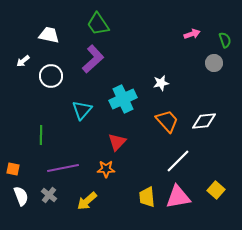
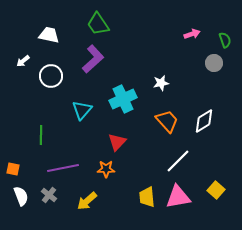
white diamond: rotated 25 degrees counterclockwise
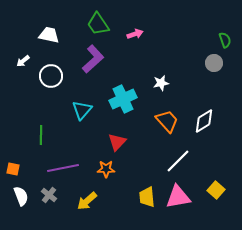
pink arrow: moved 57 px left
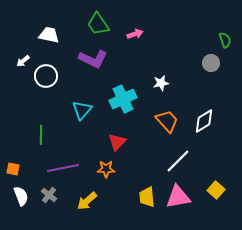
purple L-shape: rotated 68 degrees clockwise
gray circle: moved 3 px left
white circle: moved 5 px left
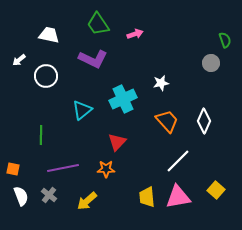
white arrow: moved 4 px left, 1 px up
cyan triangle: rotated 10 degrees clockwise
white diamond: rotated 35 degrees counterclockwise
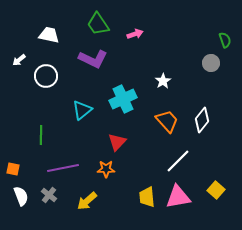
white star: moved 2 px right, 2 px up; rotated 21 degrees counterclockwise
white diamond: moved 2 px left, 1 px up; rotated 15 degrees clockwise
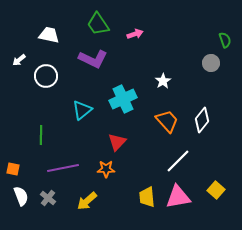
gray cross: moved 1 px left, 3 px down
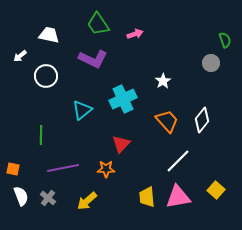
white arrow: moved 1 px right, 4 px up
red triangle: moved 4 px right, 2 px down
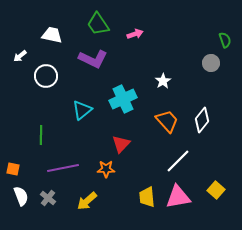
white trapezoid: moved 3 px right
